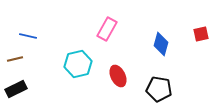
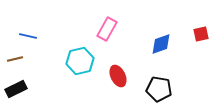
blue diamond: rotated 55 degrees clockwise
cyan hexagon: moved 2 px right, 3 px up
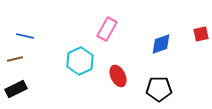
blue line: moved 3 px left
cyan hexagon: rotated 12 degrees counterclockwise
black pentagon: rotated 10 degrees counterclockwise
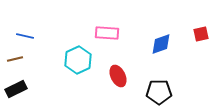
pink rectangle: moved 4 px down; rotated 65 degrees clockwise
cyan hexagon: moved 2 px left, 1 px up
black pentagon: moved 3 px down
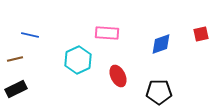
blue line: moved 5 px right, 1 px up
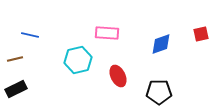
cyan hexagon: rotated 12 degrees clockwise
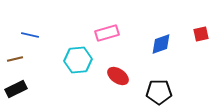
pink rectangle: rotated 20 degrees counterclockwise
cyan hexagon: rotated 8 degrees clockwise
red ellipse: rotated 30 degrees counterclockwise
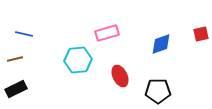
blue line: moved 6 px left, 1 px up
red ellipse: moved 2 px right; rotated 30 degrees clockwise
black pentagon: moved 1 px left, 1 px up
